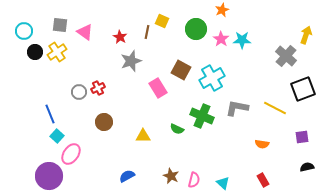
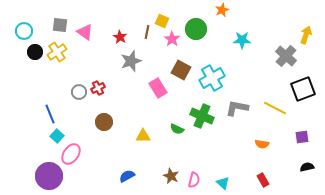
pink star: moved 49 px left
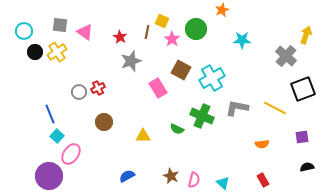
orange semicircle: rotated 16 degrees counterclockwise
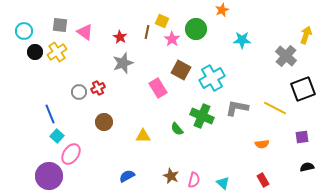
gray star: moved 8 px left, 2 px down
green semicircle: rotated 24 degrees clockwise
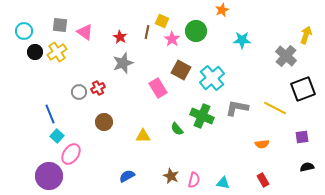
green circle: moved 2 px down
cyan cross: rotated 10 degrees counterclockwise
cyan triangle: rotated 32 degrees counterclockwise
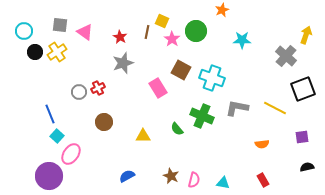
cyan cross: rotated 30 degrees counterclockwise
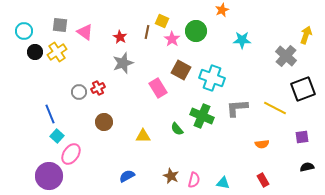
gray L-shape: rotated 15 degrees counterclockwise
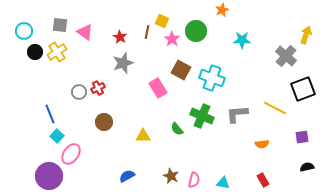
gray L-shape: moved 6 px down
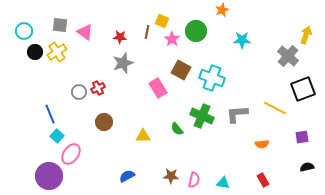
red star: rotated 24 degrees counterclockwise
gray cross: moved 2 px right
brown star: rotated 21 degrees counterclockwise
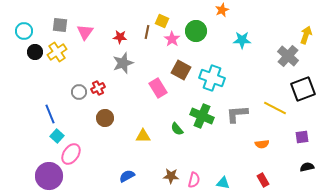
pink triangle: rotated 30 degrees clockwise
brown circle: moved 1 px right, 4 px up
